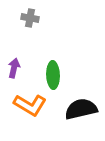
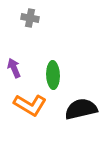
purple arrow: rotated 36 degrees counterclockwise
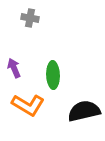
orange L-shape: moved 2 px left
black semicircle: moved 3 px right, 2 px down
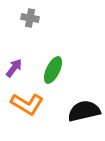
purple arrow: rotated 60 degrees clockwise
green ellipse: moved 5 px up; rotated 28 degrees clockwise
orange L-shape: moved 1 px left, 1 px up
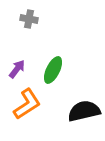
gray cross: moved 1 px left, 1 px down
purple arrow: moved 3 px right, 1 px down
orange L-shape: rotated 64 degrees counterclockwise
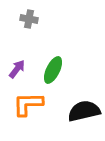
orange L-shape: moved 1 px right; rotated 148 degrees counterclockwise
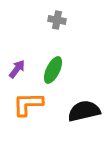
gray cross: moved 28 px right, 1 px down
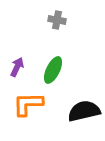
purple arrow: moved 2 px up; rotated 12 degrees counterclockwise
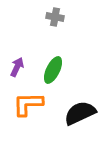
gray cross: moved 2 px left, 3 px up
black semicircle: moved 4 px left, 2 px down; rotated 12 degrees counterclockwise
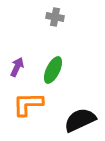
black semicircle: moved 7 px down
